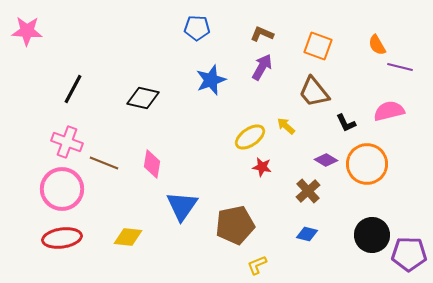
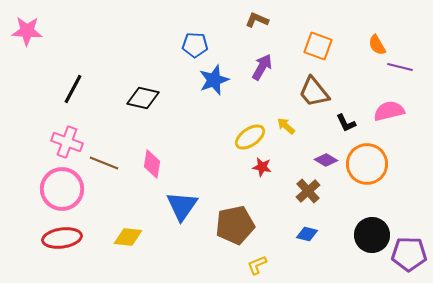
blue pentagon: moved 2 px left, 17 px down
brown L-shape: moved 5 px left, 14 px up
blue star: moved 3 px right
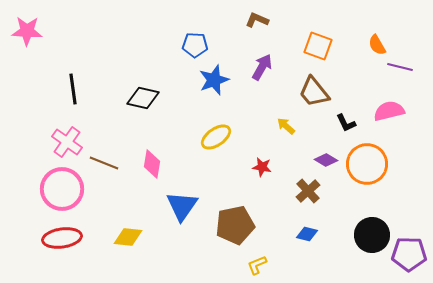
black line: rotated 36 degrees counterclockwise
yellow ellipse: moved 34 px left
pink cross: rotated 16 degrees clockwise
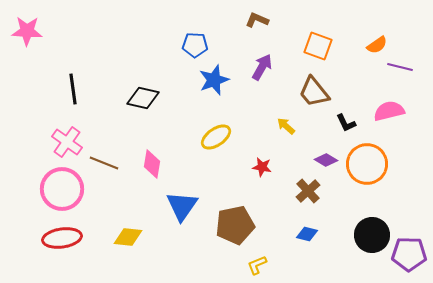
orange semicircle: rotated 95 degrees counterclockwise
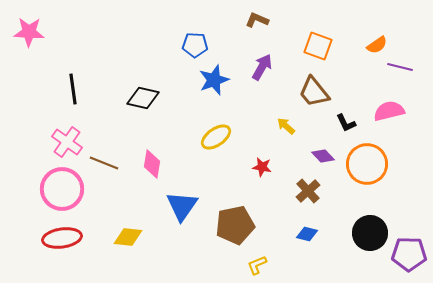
pink star: moved 2 px right, 1 px down
purple diamond: moved 3 px left, 4 px up; rotated 15 degrees clockwise
black circle: moved 2 px left, 2 px up
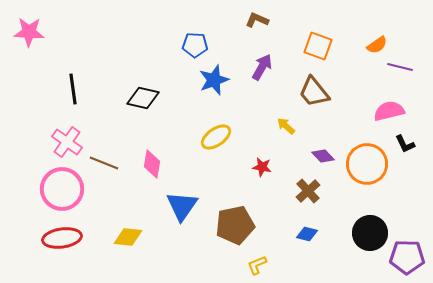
black L-shape: moved 59 px right, 21 px down
purple pentagon: moved 2 px left, 3 px down
